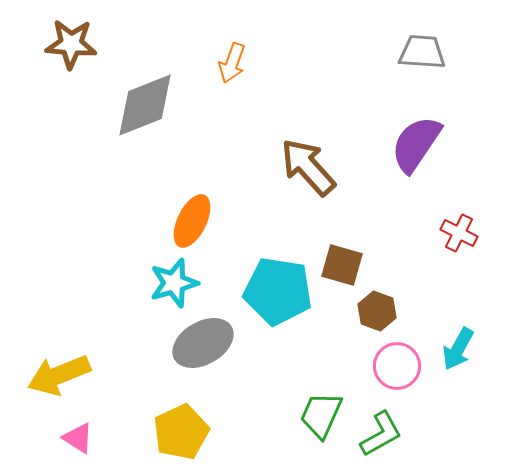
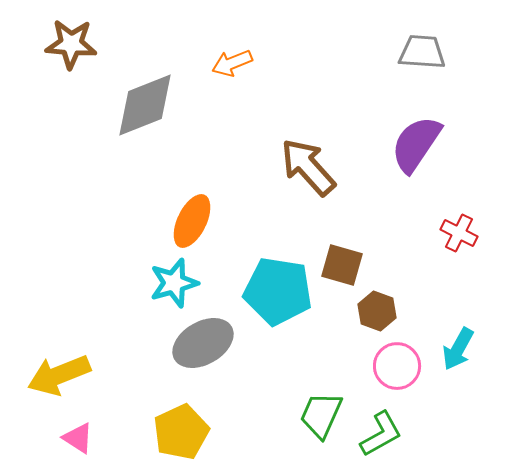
orange arrow: rotated 48 degrees clockwise
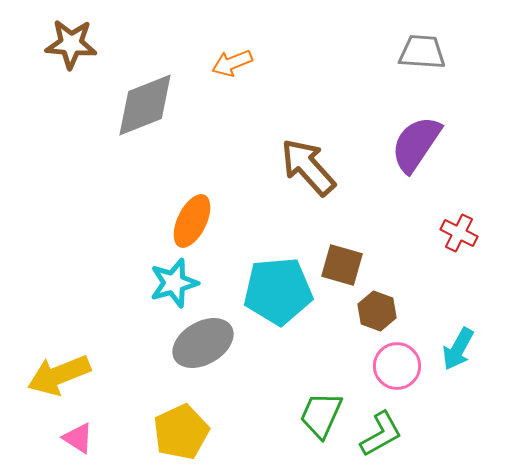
cyan pentagon: rotated 14 degrees counterclockwise
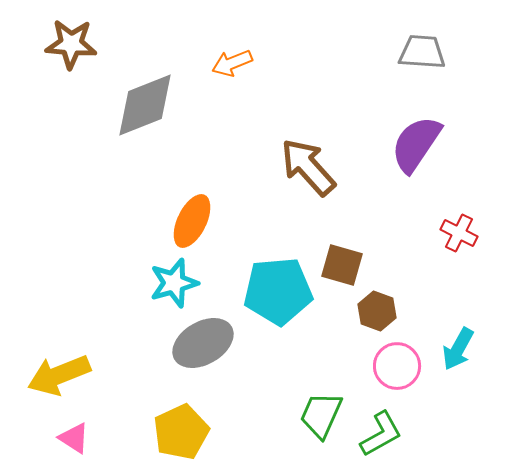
pink triangle: moved 4 px left
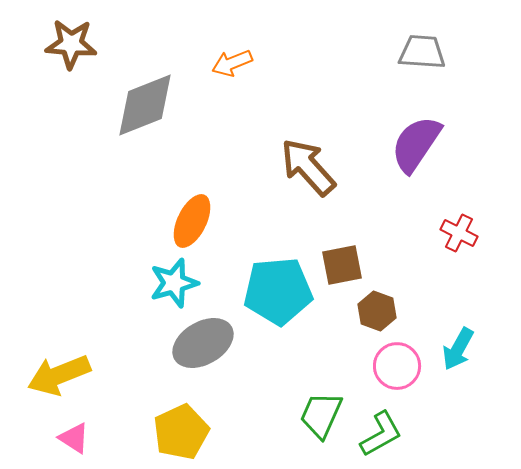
brown square: rotated 27 degrees counterclockwise
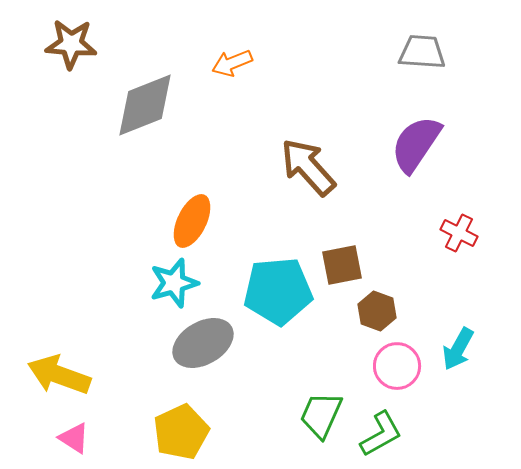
yellow arrow: rotated 42 degrees clockwise
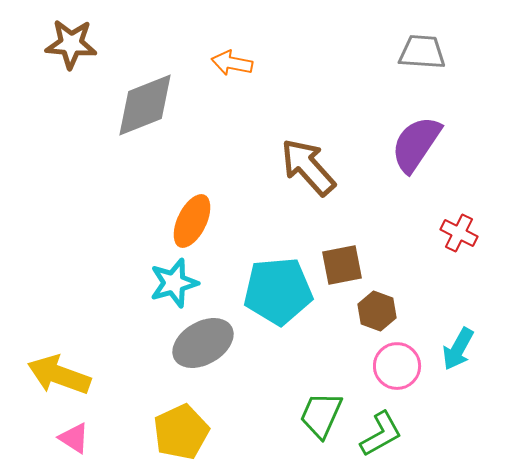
orange arrow: rotated 33 degrees clockwise
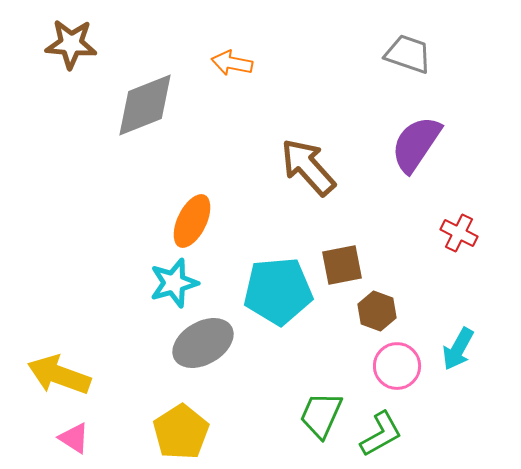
gray trapezoid: moved 14 px left, 2 px down; rotated 15 degrees clockwise
yellow pentagon: rotated 8 degrees counterclockwise
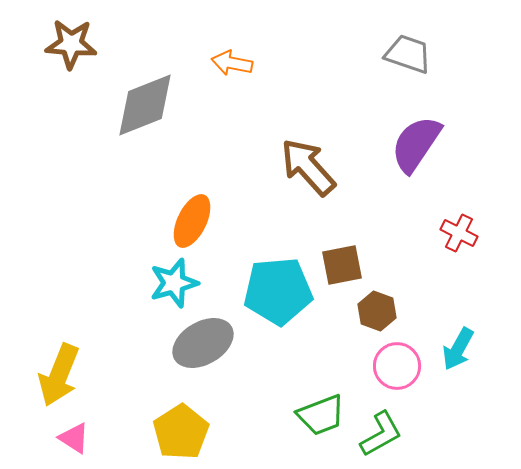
yellow arrow: rotated 88 degrees counterclockwise
green trapezoid: rotated 135 degrees counterclockwise
